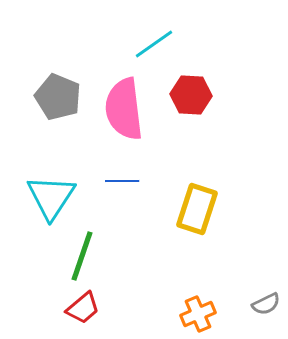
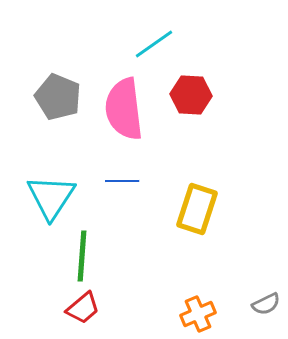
green line: rotated 15 degrees counterclockwise
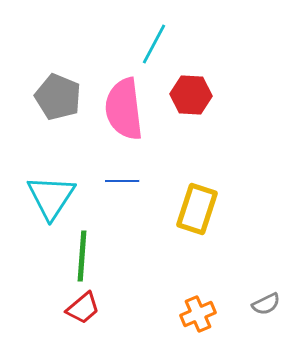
cyan line: rotated 27 degrees counterclockwise
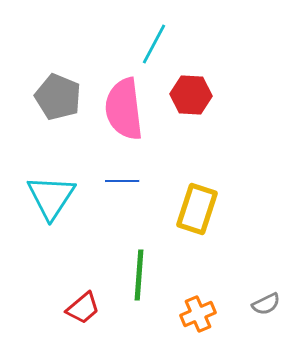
green line: moved 57 px right, 19 px down
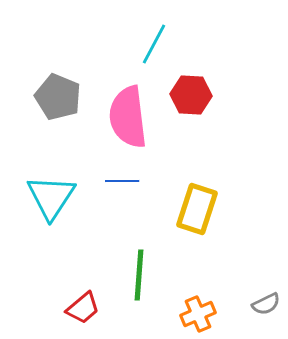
pink semicircle: moved 4 px right, 8 px down
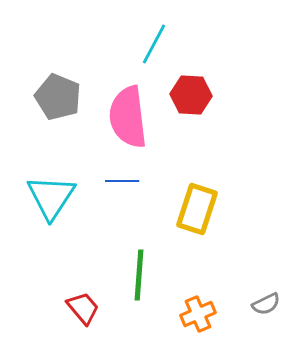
red trapezoid: rotated 90 degrees counterclockwise
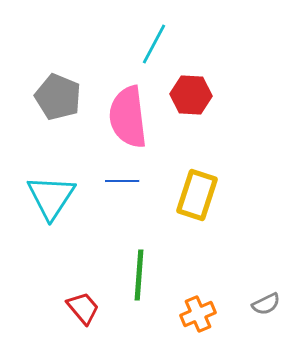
yellow rectangle: moved 14 px up
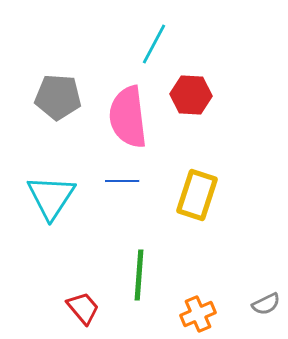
gray pentagon: rotated 18 degrees counterclockwise
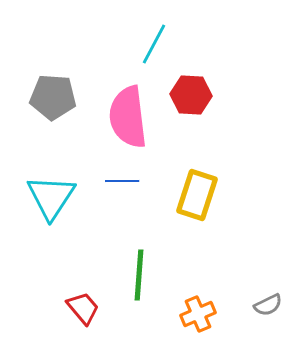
gray pentagon: moved 5 px left
gray semicircle: moved 2 px right, 1 px down
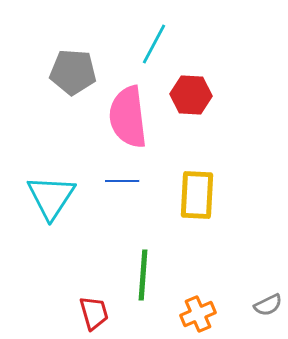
gray pentagon: moved 20 px right, 25 px up
yellow rectangle: rotated 15 degrees counterclockwise
green line: moved 4 px right
red trapezoid: moved 11 px right, 5 px down; rotated 24 degrees clockwise
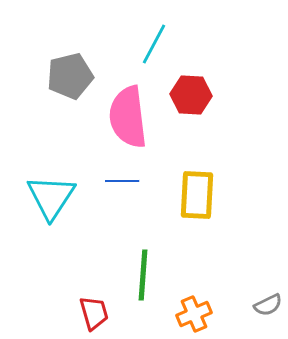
gray pentagon: moved 3 px left, 4 px down; rotated 18 degrees counterclockwise
orange cross: moved 4 px left
